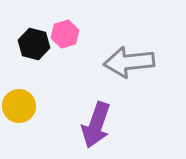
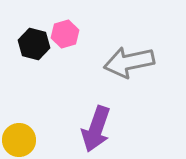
gray arrow: rotated 6 degrees counterclockwise
yellow circle: moved 34 px down
purple arrow: moved 4 px down
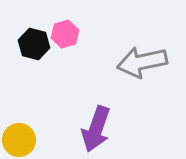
gray arrow: moved 13 px right
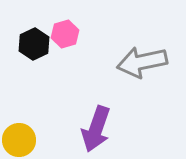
black hexagon: rotated 20 degrees clockwise
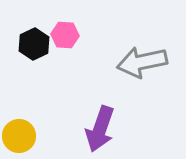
pink hexagon: moved 1 px down; rotated 20 degrees clockwise
purple arrow: moved 4 px right
yellow circle: moved 4 px up
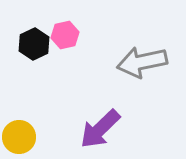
pink hexagon: rotated 16 degrees counterclockwise
purple arrow: rotated 27 degrees clockwise
yellow circle: moved 1 px down
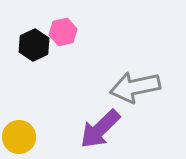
pink hexagon: moved 2 px left, 3 px up
black hexagon: moved 1 px down
gray arrow: moved 7 px left, 25 px down
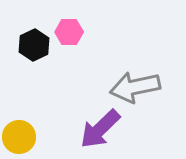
pink hexagon: moved 6 px right; rotated 12 degrees clockwise
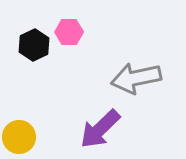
gray arrow: moved 1 px right, 9 px up
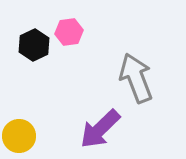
pink hexagon: rotated 8 degrees counterclockwise
gray arrow: rotated 81 degrees clockwise
yellow circle: moved 1 px up
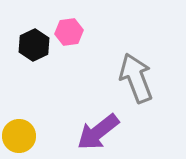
purple arrow: moved 2 px left, 3 px down; rotated 6 degrees clockwise
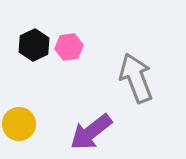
pink hexagon: moved 15 px down
purple arrow: moved 7 px left
yellow circle: moved 12 px up
